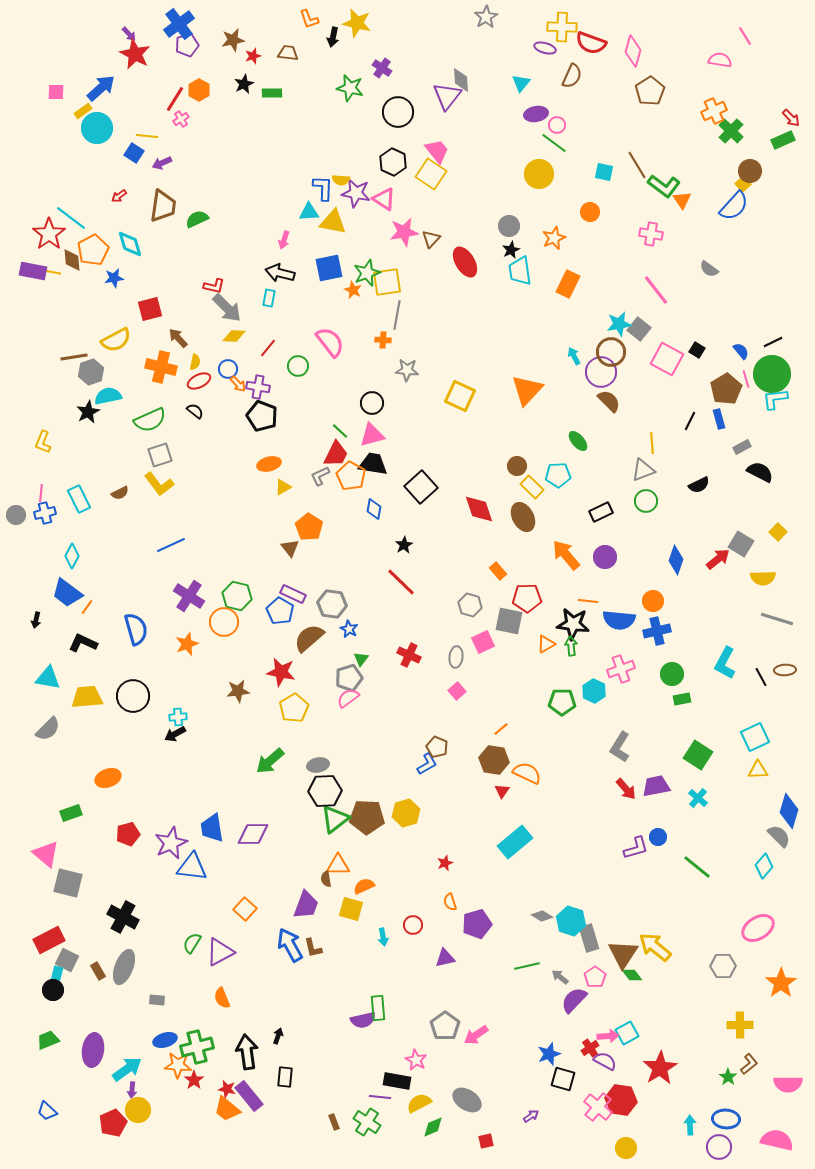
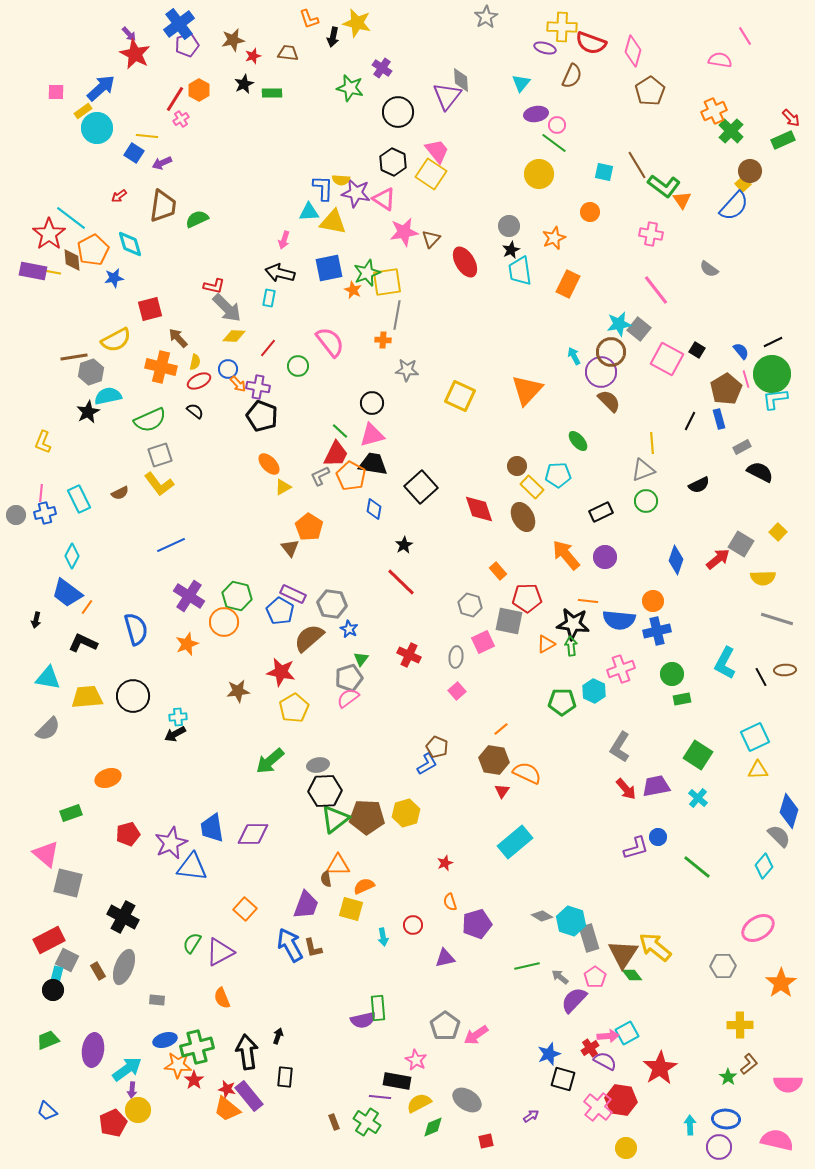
orange ellipse at (269, 464): rotated 60 degrees clockwise
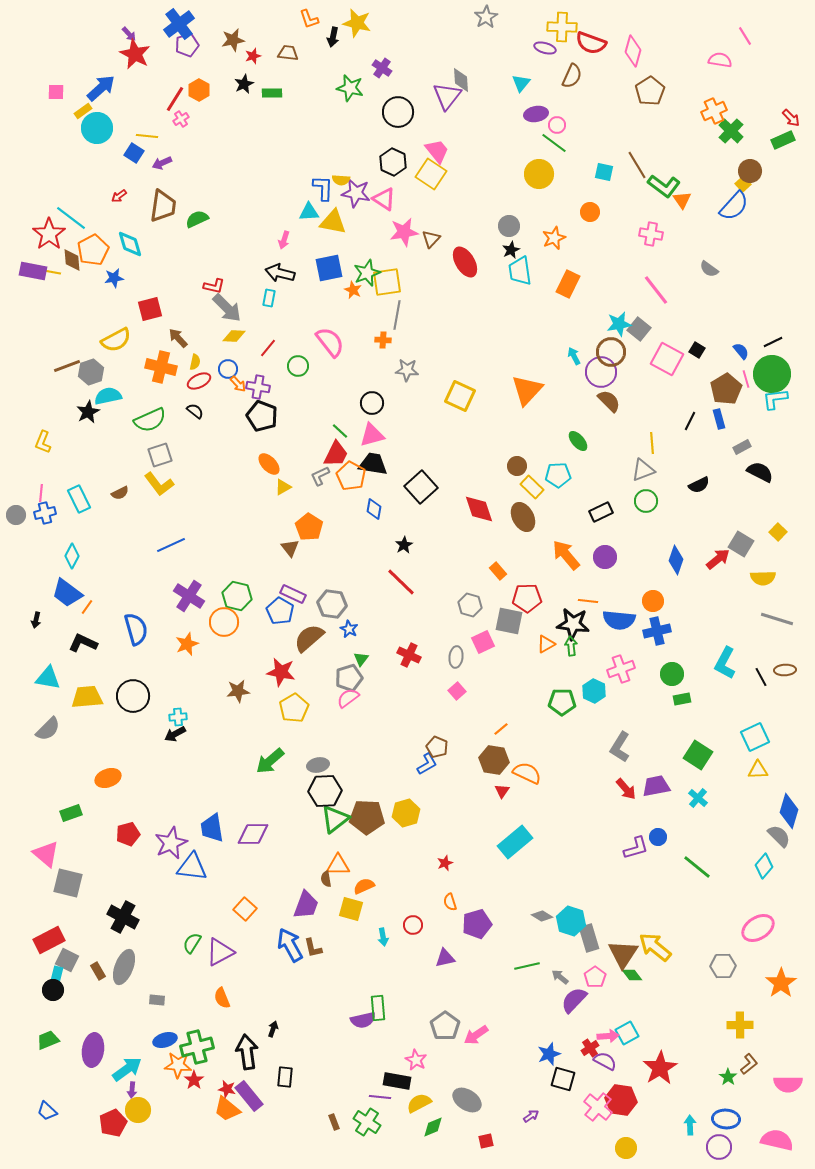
brown line at (74, 357): moved 7 px left, 9 px down; rotated 12 degrees counterclockwise
black arrow at (278, 1036): moved 5 px left, 7 px up
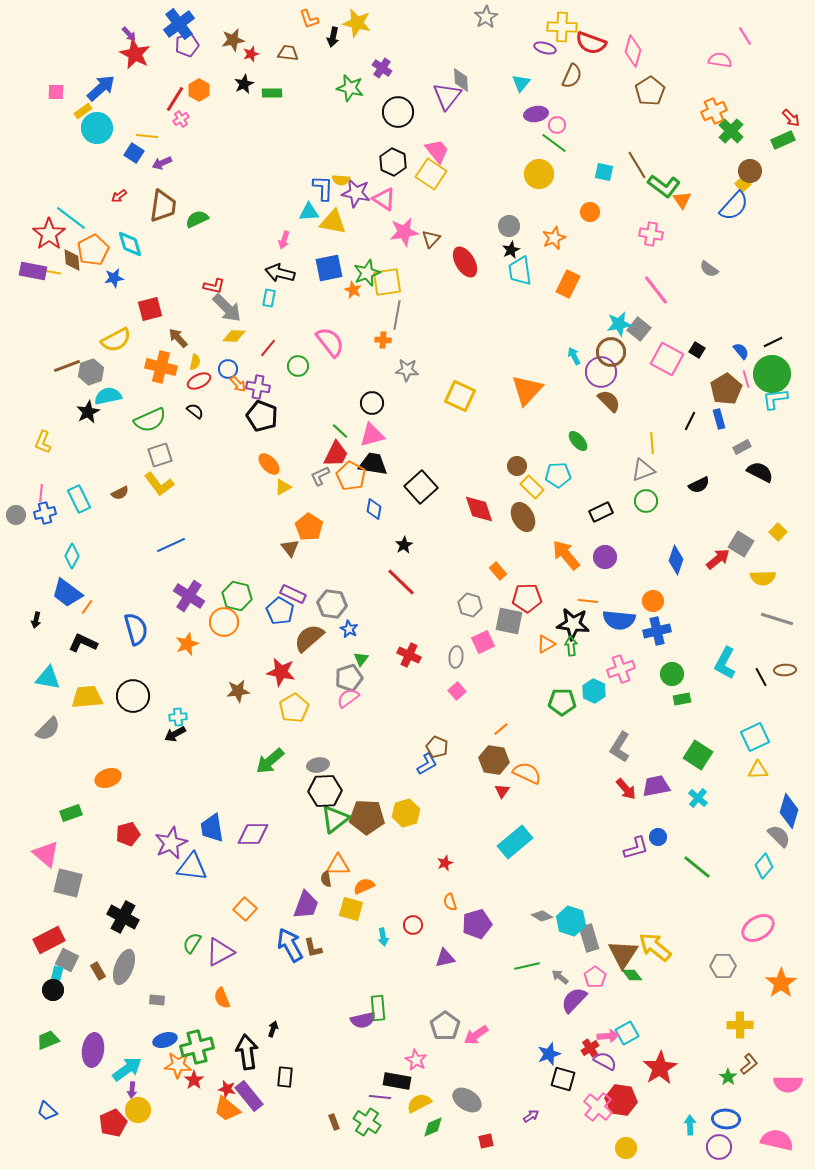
red star at (253, 56): moved 2 px left, 2 px up
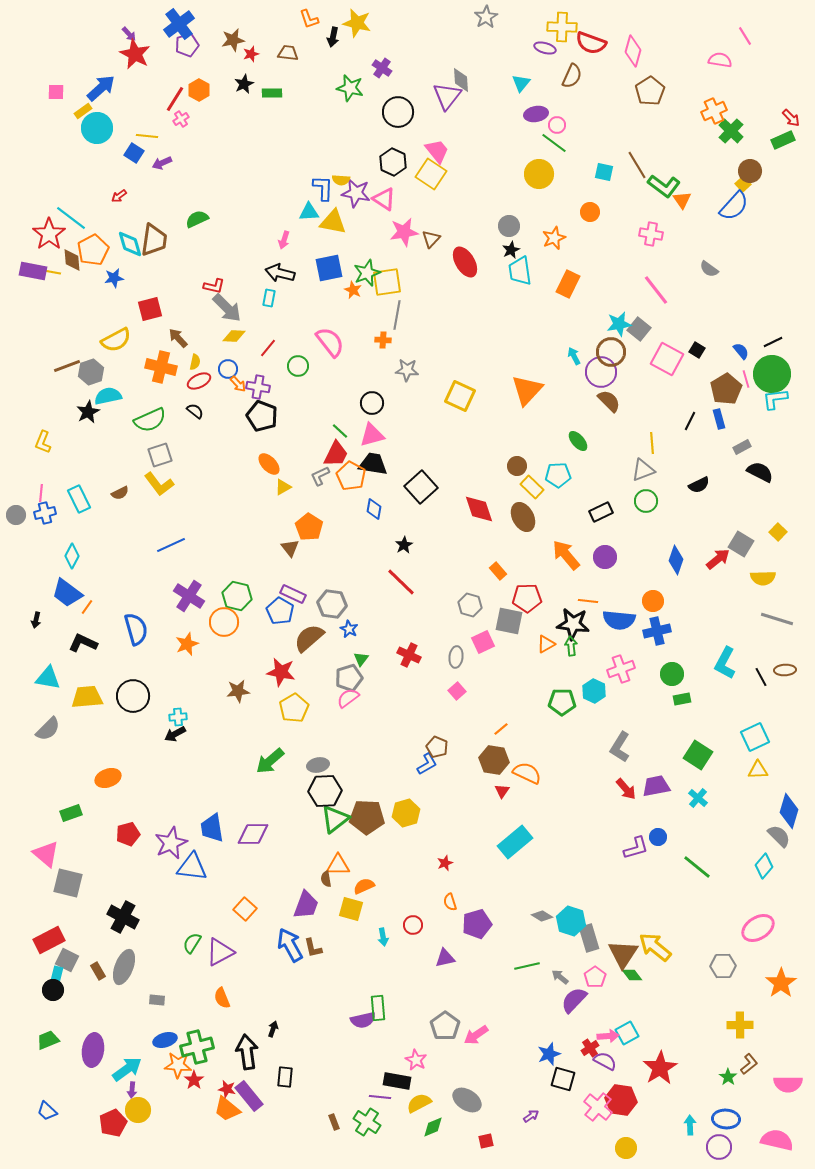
brown trapezoid at (163, 206): moved 9 px left, 34 px down
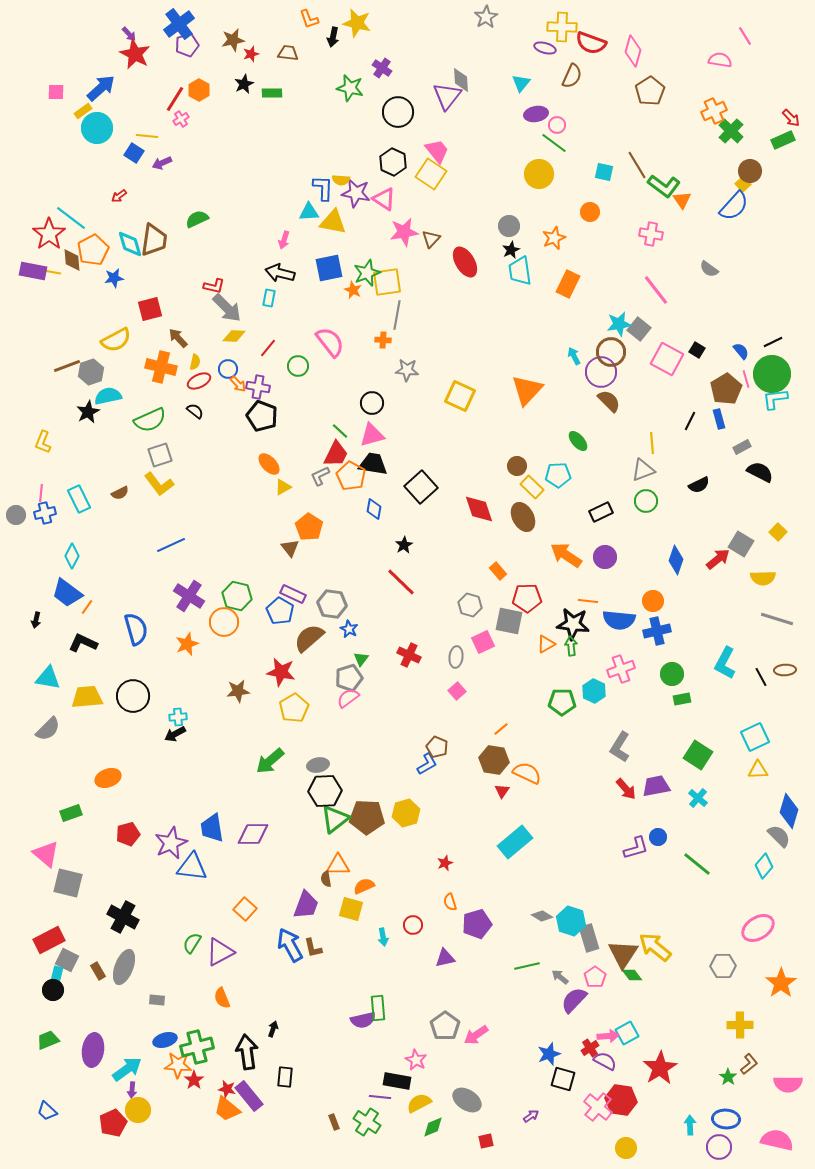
orange arrow at (566, 555): rotated 16 degrees counterclockwise
green line at (697, 867): moved 3 px up
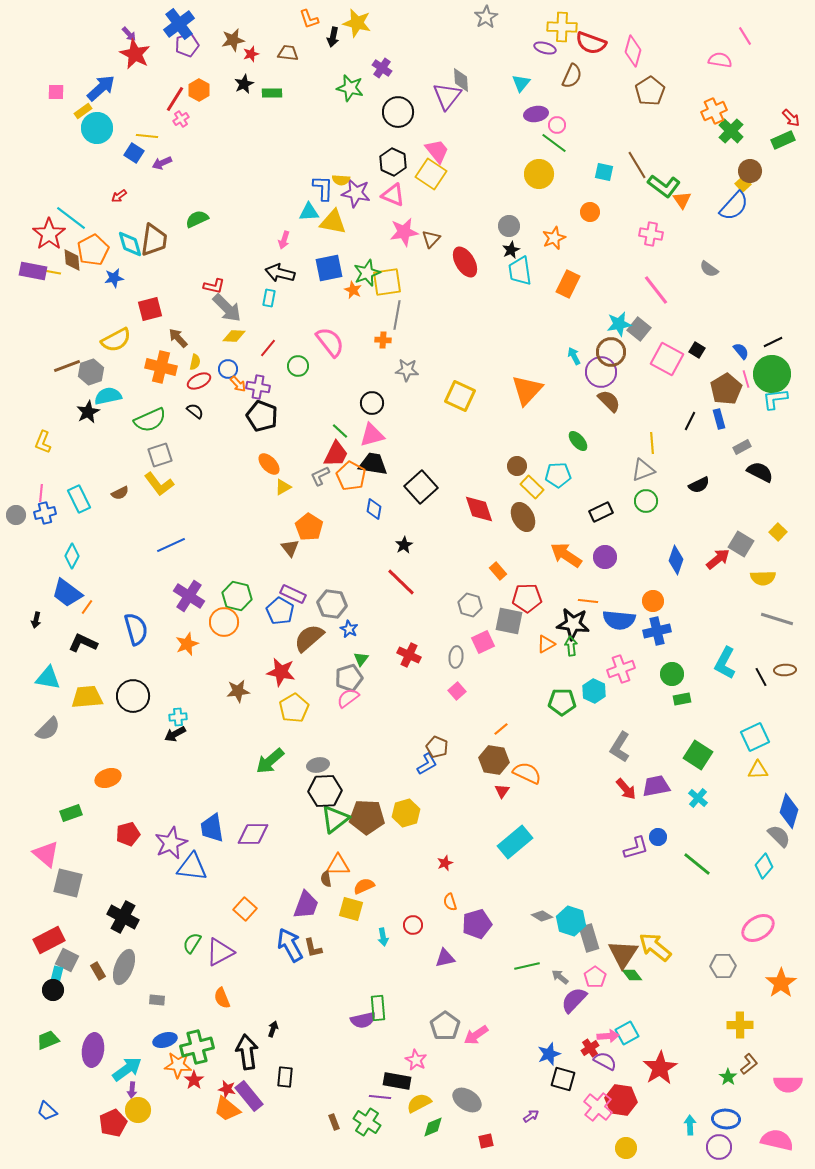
pink triangle at (384, 199): moved 9 px right, 4 px up; rotated 10 degrees counterclockwise
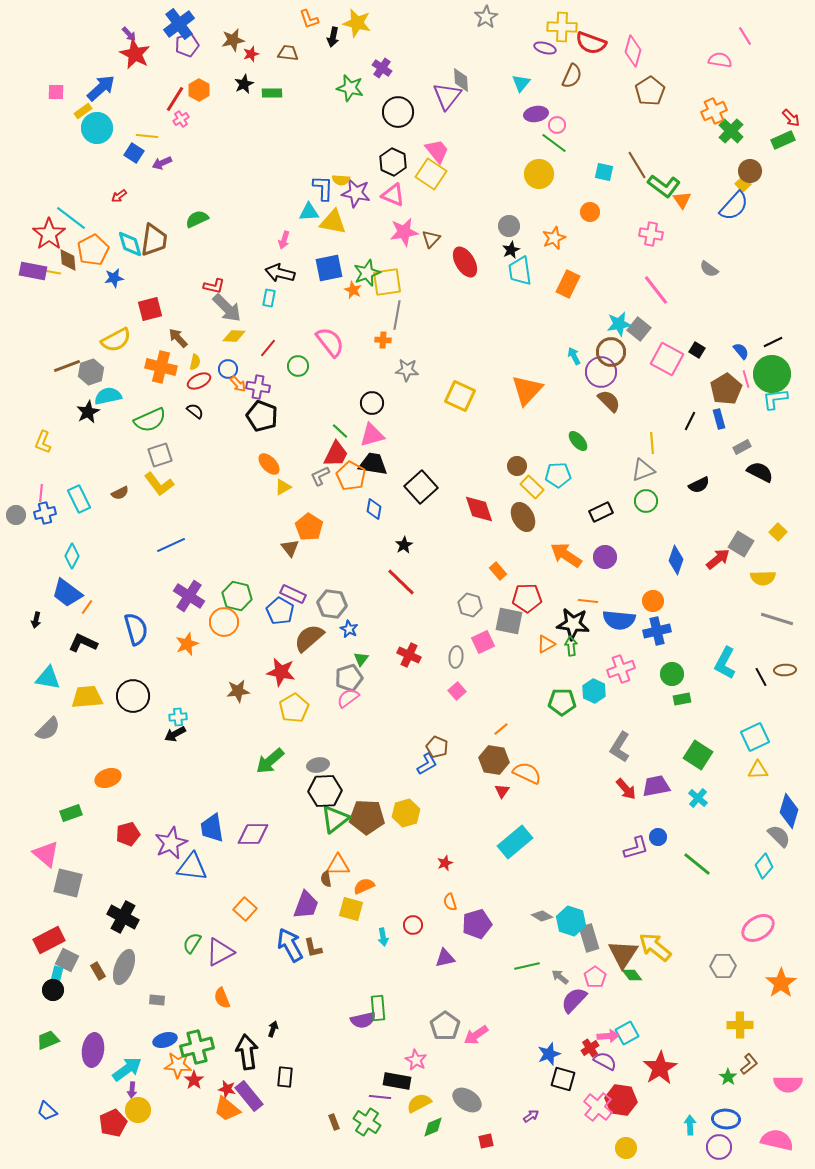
brown diamond at (72, 260): moved 4 px left
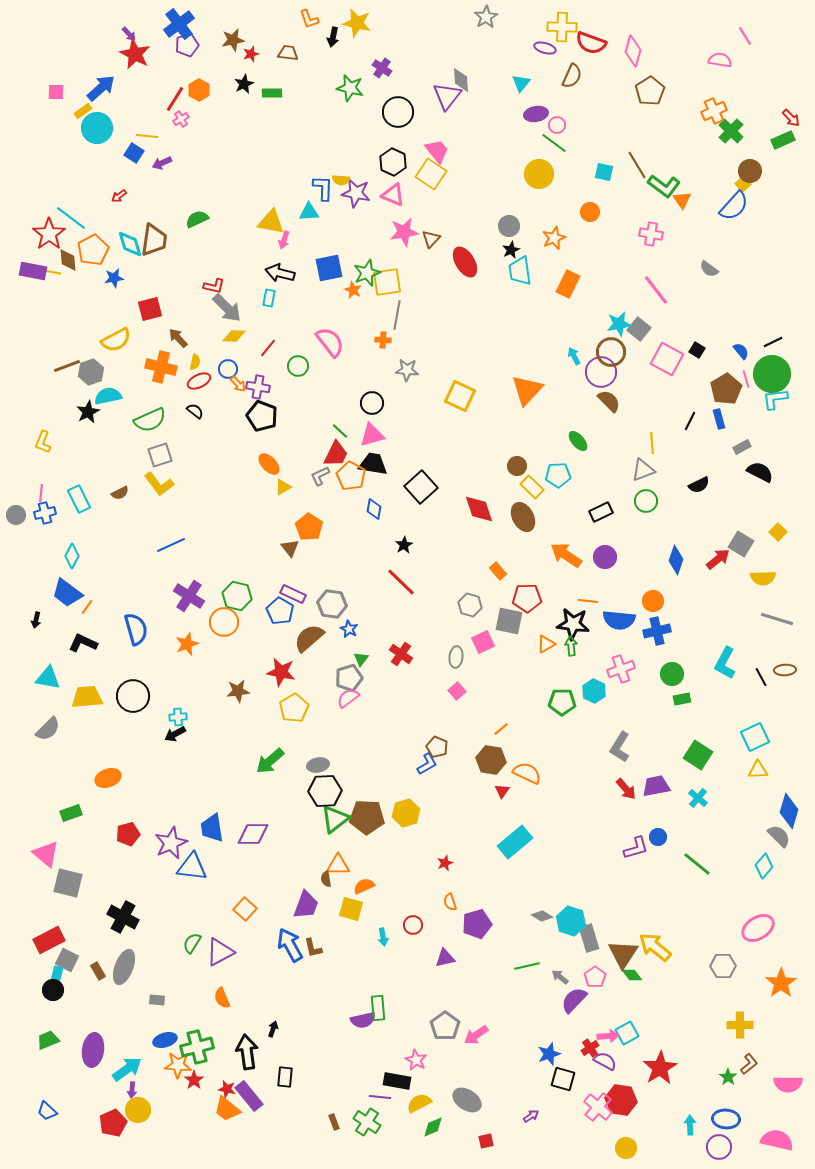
yellow triangle at (333, 222): moved 62 px left
red cross at (409, 655): moved 8 px left, 1 px up; rotated 10 degrees clockwise
brown hexagon at (494, 760): moved 3 px left
